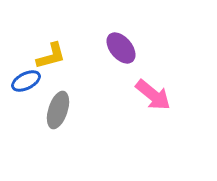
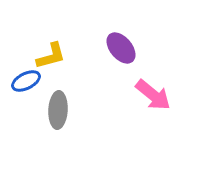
gray ellipse: rotated 15 degrees counterclockwise
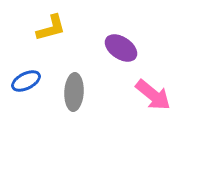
purple ellipse: rotated 16 degrees counterclockwise
yellow L-shape: moved 28 px up
gray ellipse: moved 16 px right, 18 px up
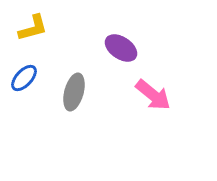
yellow L-shape: moved 18 px left
blue ellipse: moved 2 px left, 3 px up; rotated 20 degrees counterclockwise
gray ellipse: rotated 12 degrees clockwise
